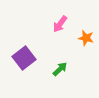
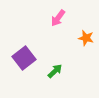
pink arrow: moved 2 px left, 6 px up
green arrow: moved 5 px left, 2 px down
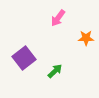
orange star: rotated 14 degrees counterclockwise
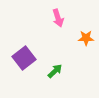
pink arrow: rotated 54 degrees counterclockwise
